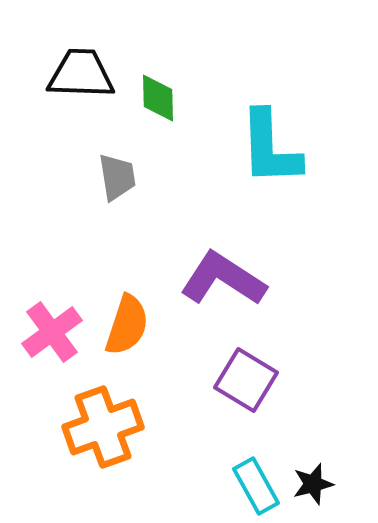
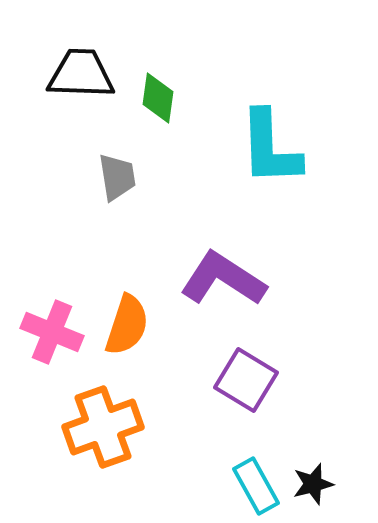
green diamond: rotated 9 degrees clockwise
pink cross: rotated 32 degrees counterclockwise
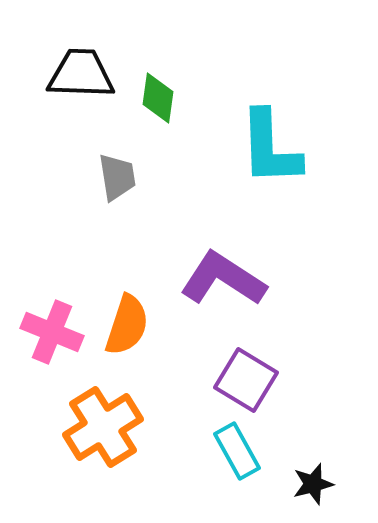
orange cross: rotated 12 degrees counterclockwise
cyan rectangle: moved 19 px left, 35 px up
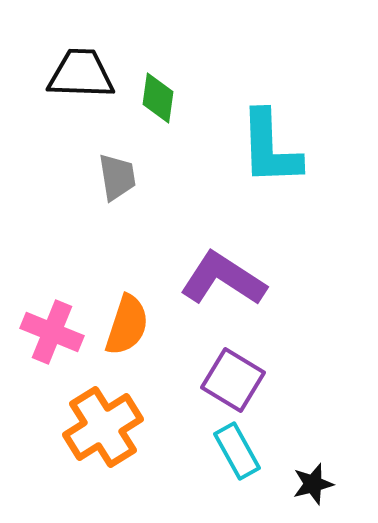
purple square: moved 13 px left
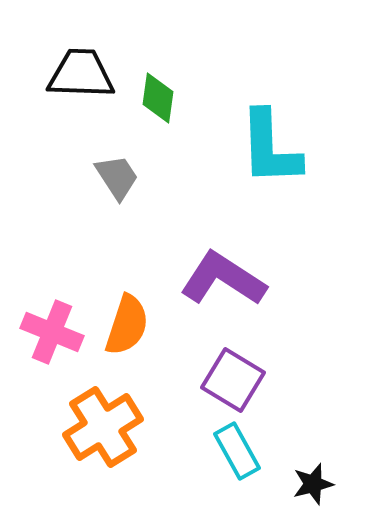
gray trapezoid: rotated 24 degrees counterclockwise
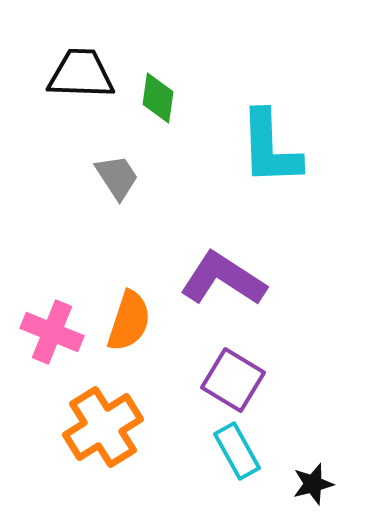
orange semicircle: moved 2 px right, 4 px up
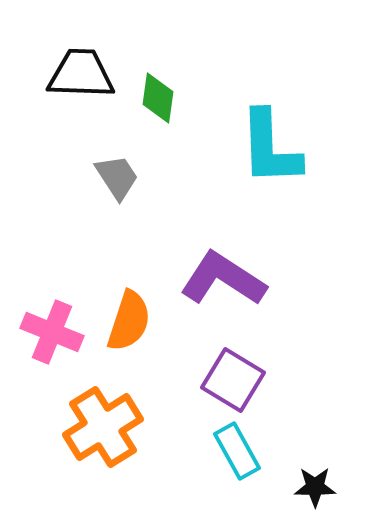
black star: moved 2 px right, 3 px down; rotated 15 degrees clockwise
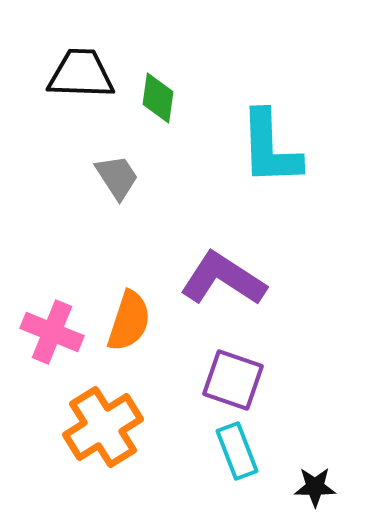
purple square: rotated 12 degrees counterclockwise
cyan rectangle: rotated 8 degrees clockwise
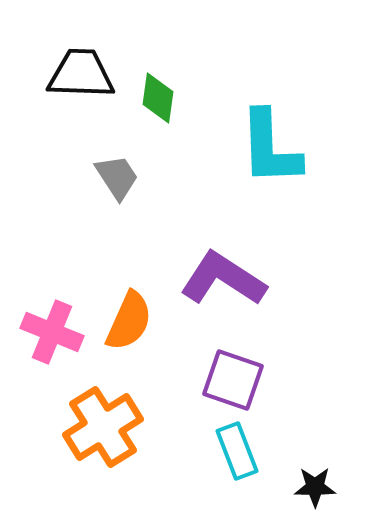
orange semicircle: rotated 6 degrees clockwise
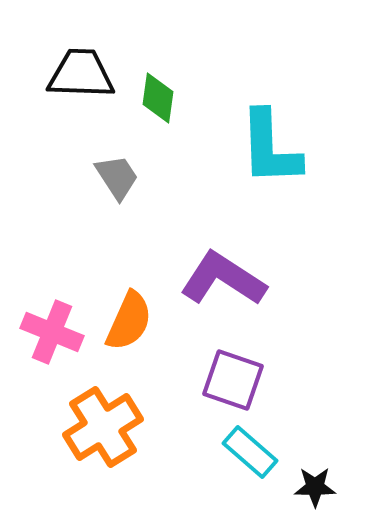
cyan rectangle: moved 13 px right, 1 px down; rotated 28 degrees counterclockwise
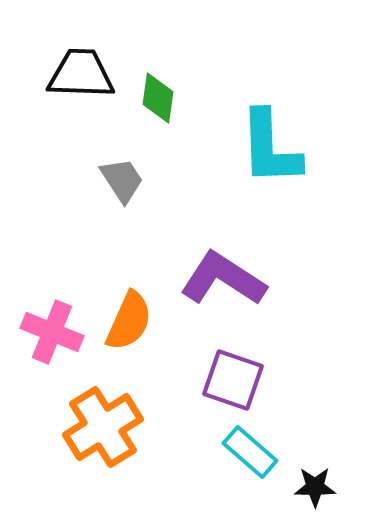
gray trapezoid: moved 5 px right, 3 px down
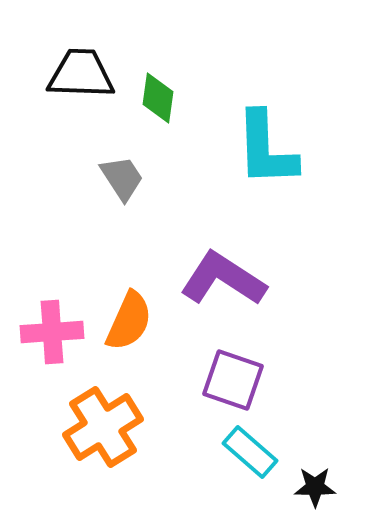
cyan L-shape: moved 4 px left, 1 px down
gray trapezoid: moved 2 px up
pink cross: rotated 26 degrees counterclockwise
